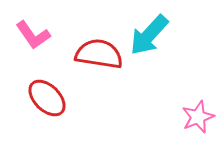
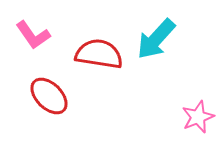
cyan arrow: moved 7 px right, 4 px down
red ellipse: moved 2 px right, 2 px up
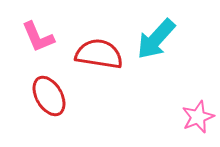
pink L-shape: moved 5 px right, 2 px down; rotated 12 degrees clockwise
red ellipse: rotated 15 degrees clockwise
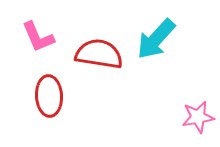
red ellipse: rotated 27 degrees clockwise
pink star: rotated 12 degrees clockwise
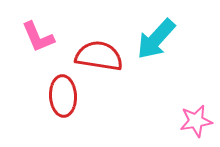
red semicircle: moved 2 px down
red ellipse: moved 14 px right
pink star: moved 2 px left, 4 px down
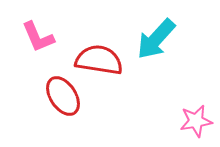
red semicircle: moved 4 px down
red ellipse: rotated 30 degrees counterclockwise
